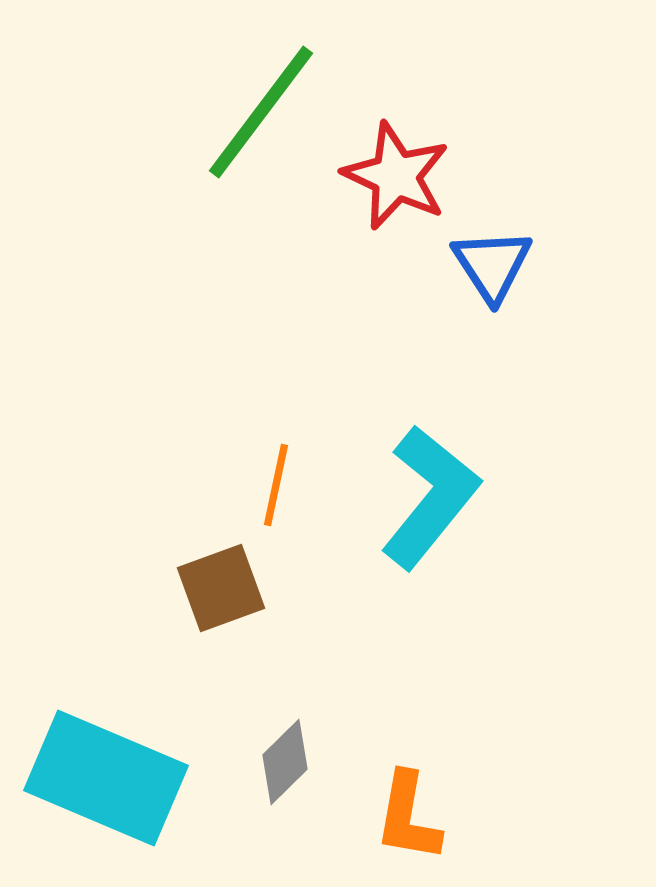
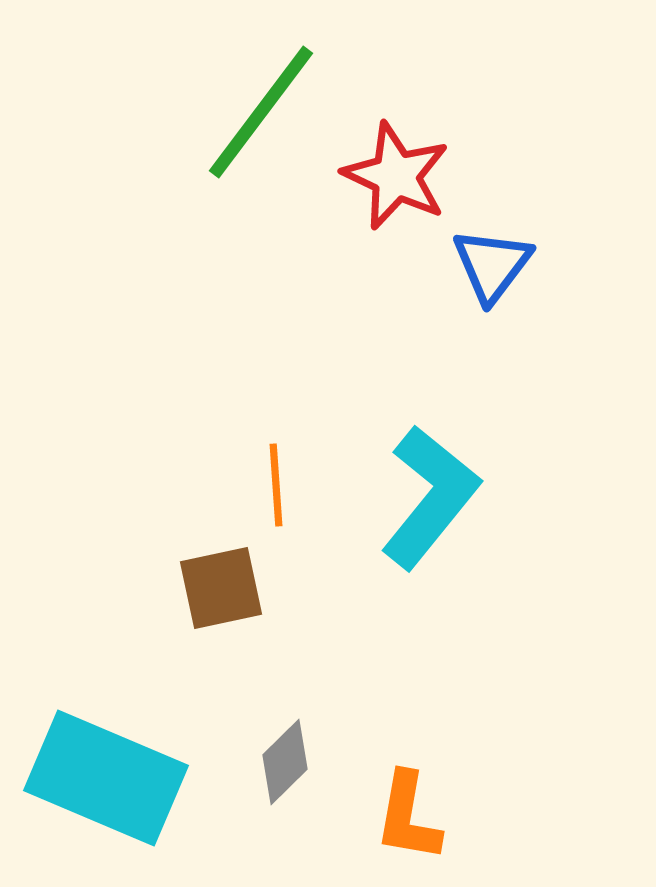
blue triangle: rotated 10 degrees clockwise
orange line: rotated 16 degrees counterclockwise
brown square: rotated 8 degrees clockwise
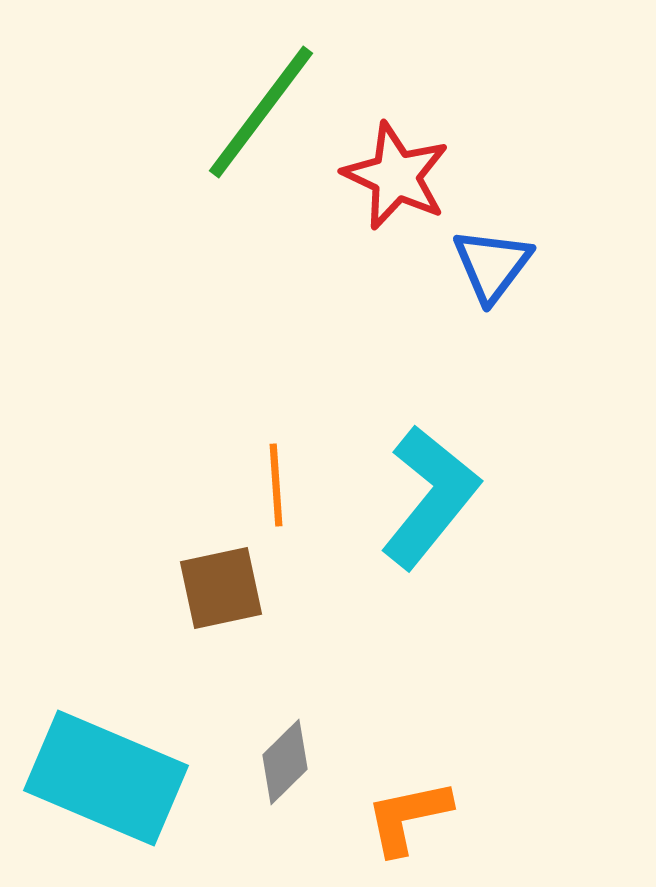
orange L-shape: rotated 68 degrees clockwise
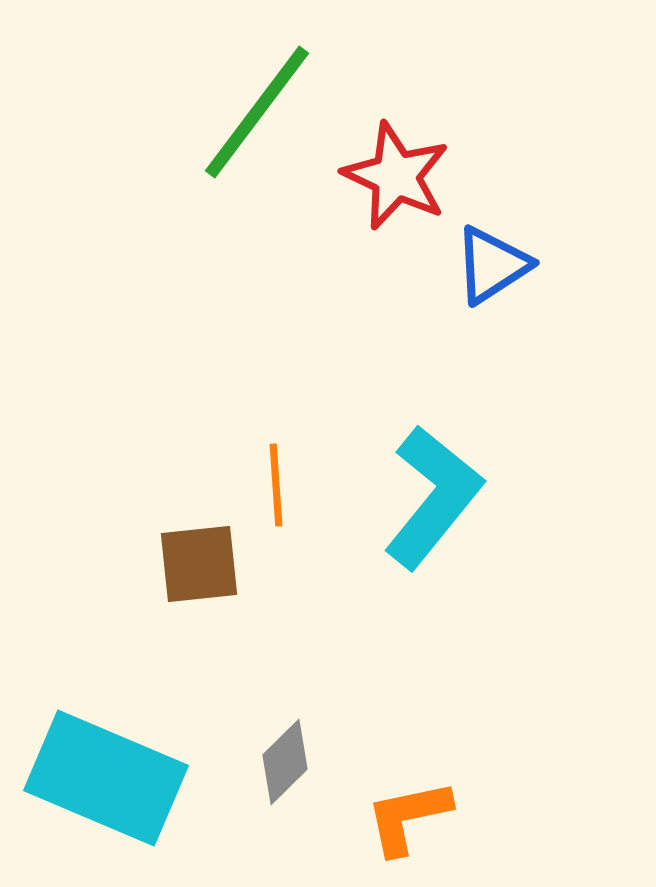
green line: moved 4 px left
blue triangle: rotated 20 degrees clockwise
cyan L-shape: moved 3 px right
brown square: moved 22 px left, 24 px up; rotated 6 degrees clockwise
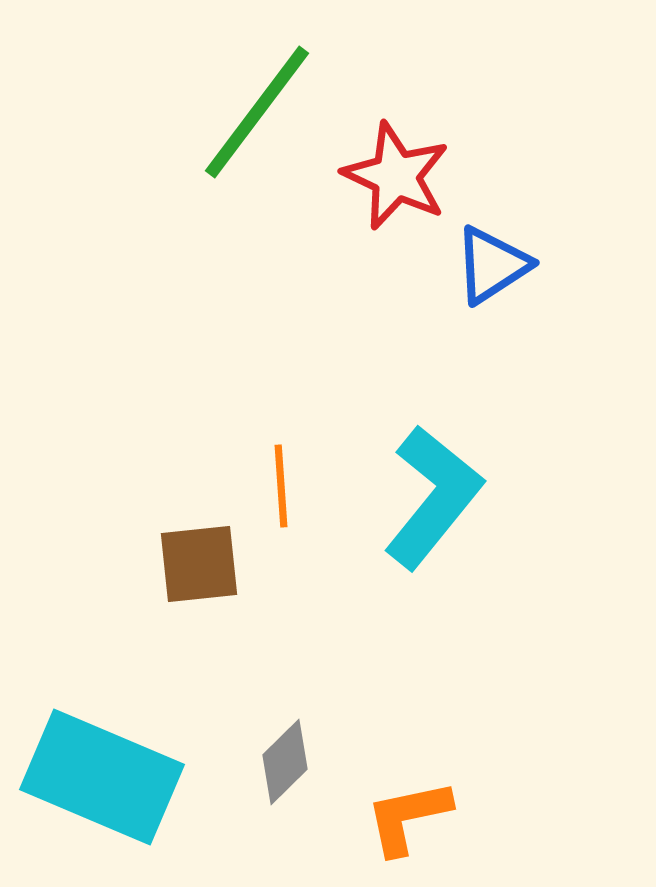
orange line: moved 5 px right, 1 px down
cyan rectangle: moved 4 px left, 1 px up
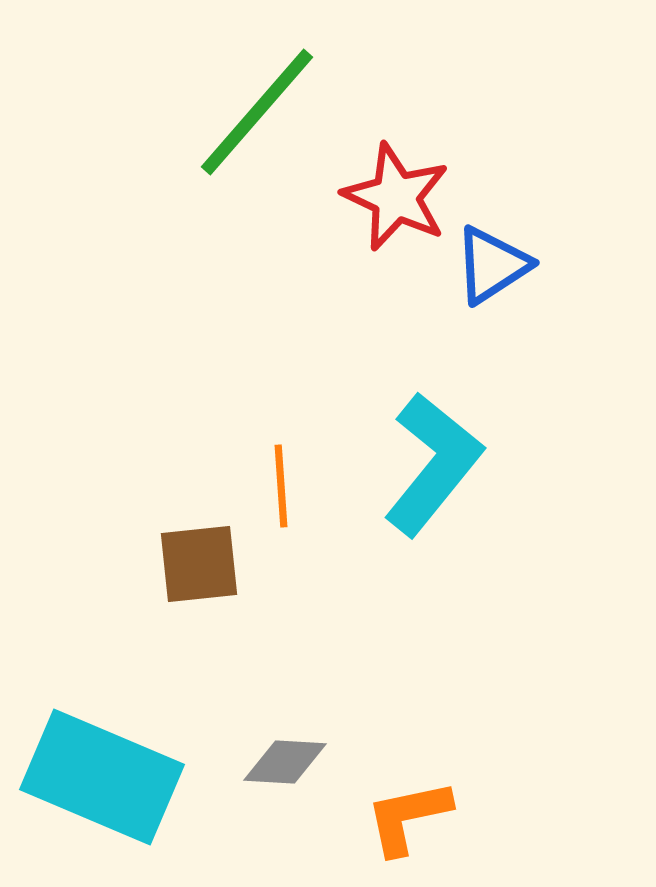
green line: rotated 4 degrees clockwise
red star: moved 21 px down
cyan L-shape: moved 33 px up
gray diamond: rotated 48 degrees clockwise
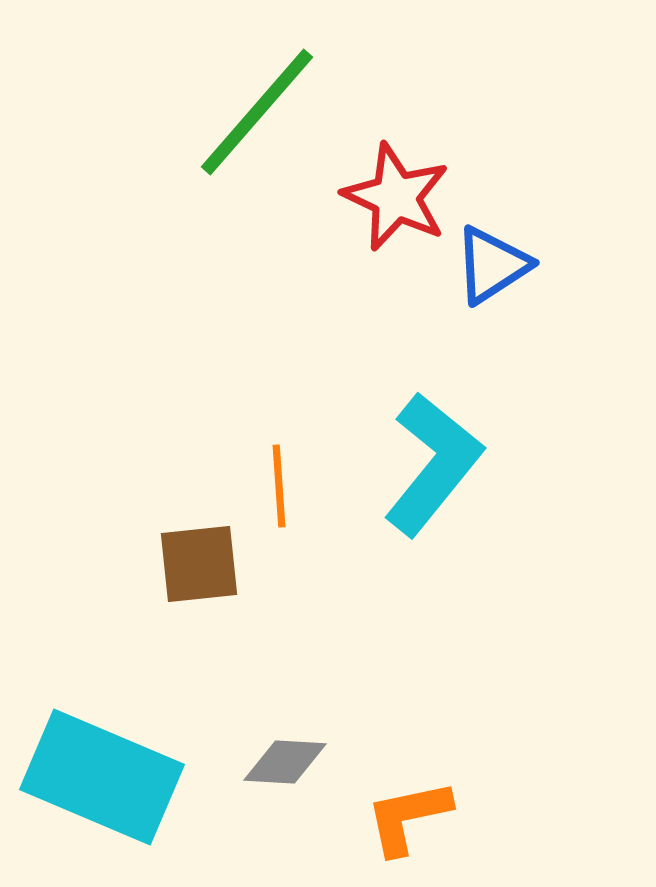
orange line: moved 2 px left
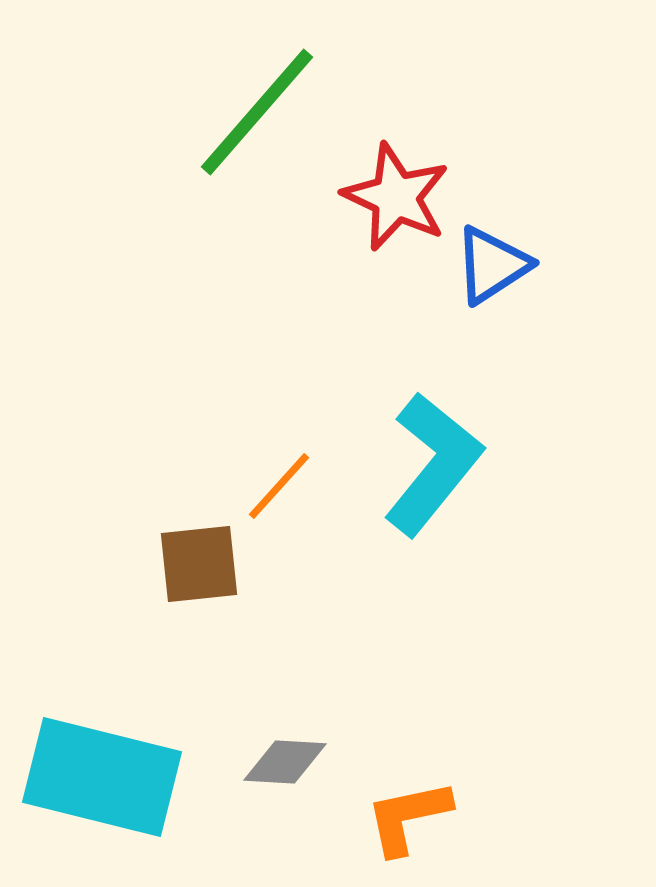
orange line: rotated 46 degrees clockwise
cyan rectangle: rotated 9 degrees counterclockwise
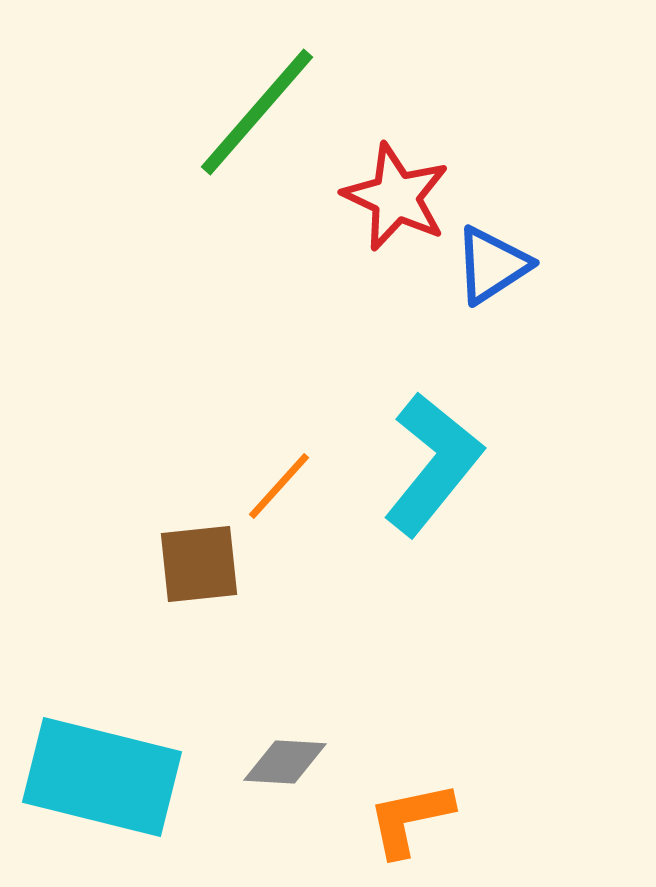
orange L-shape: moved 2 px right, 2 px down
